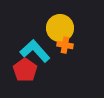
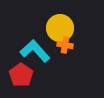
red pentagon: moved 4 px left, 5 px down
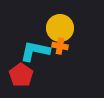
orange cross: moved 5 px left, 1 px down
cyan L-shape: rotated 36 degrees counterclockwise
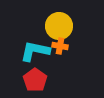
yellow circle: moved 1 px left, 2 px up
red pentagon: moved 14 px right, 5 px down
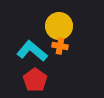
cyan L-shape: moved 3 px left; rotated 28 degrees clockwise
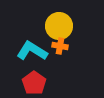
cyan L-shape: rotated 8 degrees counterclockwise
red pentagon: moved 1 px left, 3 px down
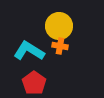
cyan L-shape: moved 3 px left
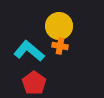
cyan L-shape: rotated 8 degrees clockwise
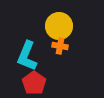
cyan L-shape: moved 2 px left, 5 px down; rotated 108 degrees counterclockwise
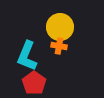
yellow circle: moved 1 px right, 1 px down
orange cross: moved 1 px left
